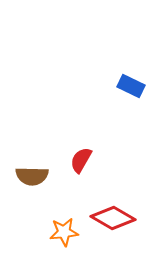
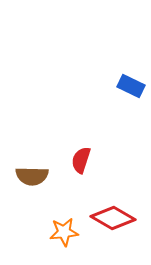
red semicircle: rotated 12 degrees counterclockwise
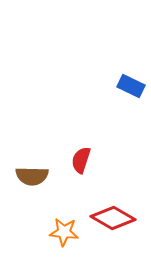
orange star: rotated 12 degrees clockwise
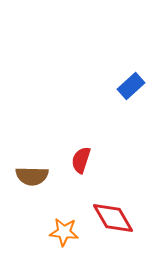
blue rectangle: rotated 68 degrees counterclockwise
red diamond: rotated 30 degrees clockwise
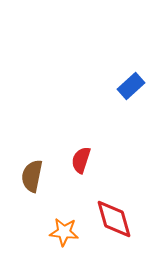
brown semicircle: rotated 100 degrees clockwise
red diamond: moved 1 px right, 1 px down; rotated 15 degrees clockwise
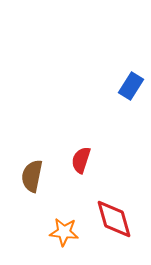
blue rectangle: rotated 16 degrees counterclockwise
